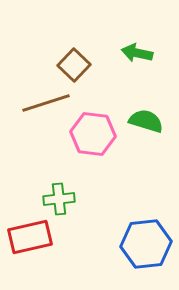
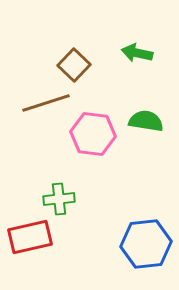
green semicircle: rotated 8 degrees counterclockwise
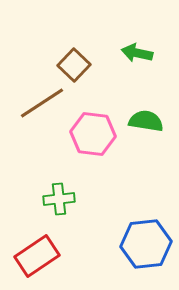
brown line: moved 4 px left; rotated 15 degrees counterclockwise
red rectangle: moved 7 px right, 19 px down; rotated 21 degrees counterclockwise
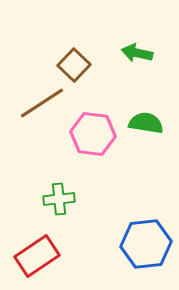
green semicircle: moved 2 px down
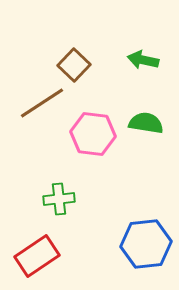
green arrow: moved 6 px right, 7 px down
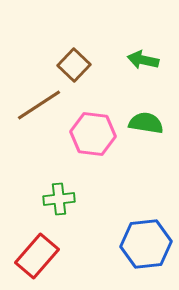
brown line: moved 3 px left, 2 px down
red rectangle: rotated 15 degrees counterclockwise
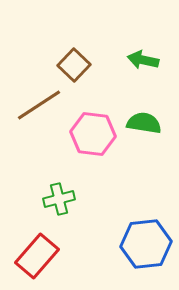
green semicircle: moved 2 px left
green cross: rotated 8 degrees counterclockwise
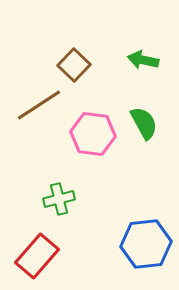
green semicircle: rotated 52 degrees clockwise
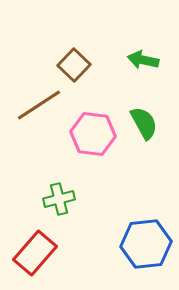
red rectangle: moved 2 px left, 3 px up
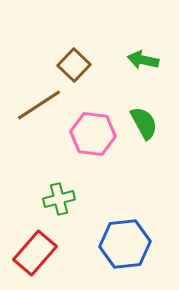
blue hexagon: moved 21 px left
